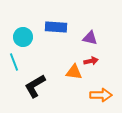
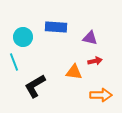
red arrow: moved 4 px right
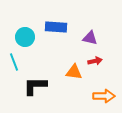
cyan circle: moved 2 px right
black L-shape: rotated 30 degrees clockwise
orange arrow: moved 3 px right, 1 px down
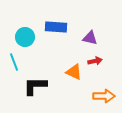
orange triangle: rotated 18 degrees clockwise
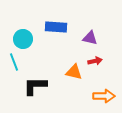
cyan circle: moved 2 px left, 2 px down
orange triangle: rotated 12 degrees counterclockwise
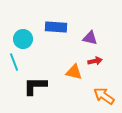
orange arrow: rotated 145 degrees counterclockwise
